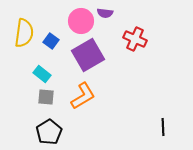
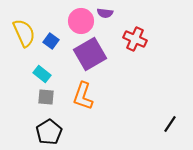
yellow semicircle: rotated 32 degrees counterclockwise
purple square: moved 2 px right, 1 px up
orange L-shape: rotated 140 degrees clockwise
black line: moved 7 px right, 3 px up; rotated 36 degrees clockwise
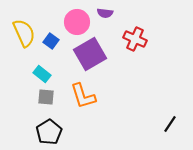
pink circle: moved 4 px left, 1 px down
orange L-shape: rotated 36 degrees counterclockwise
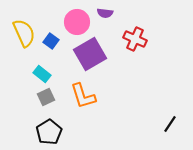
gray square: rotated 30 degrees counterclockwise
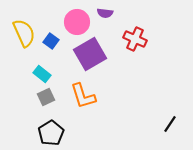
black pentagon: moved 2 px right, 1 px down
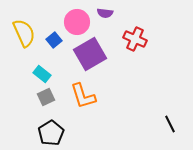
blue square: moved 3 px right, 1 px up; rotated 14 degrees clockwise
black line: rotated 60 degrees counterclockwise
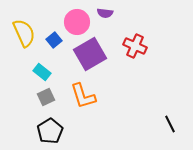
red cross: moved 7 px down
cyan rectangle: moved 2 px up
black pentagon: moved 1 px left, 2 px up
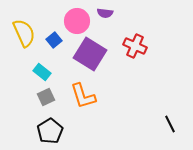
pink circle: moved 1 px up
purple square: rotated 28 degrees counterclockwise
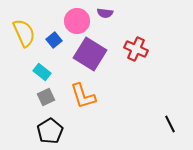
red cross: moved 1 px right, 3 px down
